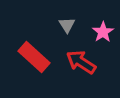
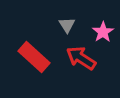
red arrow: moved 4 px up
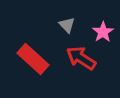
gray triangle: rotated 12 degrees counterclockwise
red rectangle: moved 1 px left, 2 px down
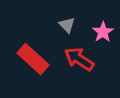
red arrow: moved 2 px left, 1 px down
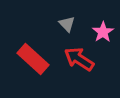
gray triangle: moved 1 px up
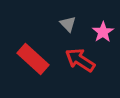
gray triangle: moved 1 px right
red arrow: moved 1 px right, 1 px down
